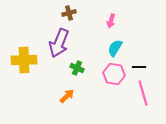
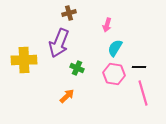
pink arrow: moved 4 px left, 4 px down
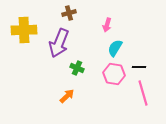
yellow cross: moved 30 px up
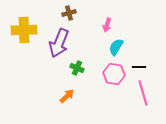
cyan semicircle: moved 1 px right, 1 px up
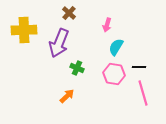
brown cross: rotated 32 degrees counterclockwise
